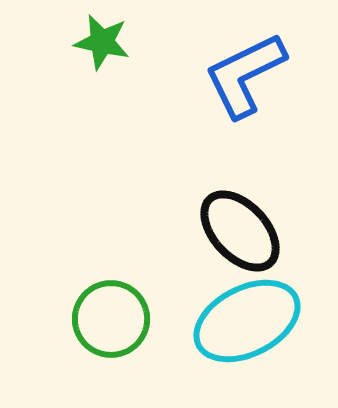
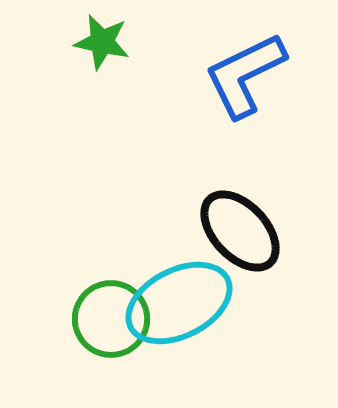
cyan ellipse: moved 68 px left, 18 px up
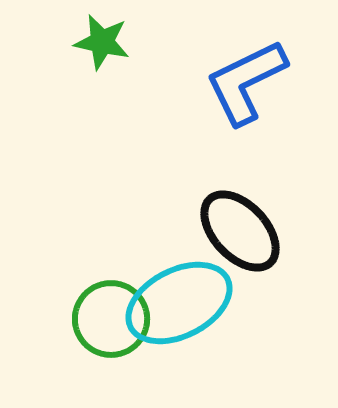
blue L-shape: moved 1 px right, 7 px down
